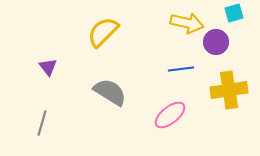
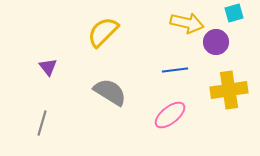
blue line: moved 6 px left, 1 px down
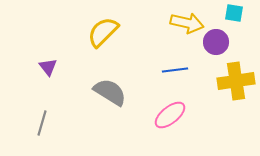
cyan square: rotated 24 degrees clockwise
yellow cross: moved 7 px right, 9 px up
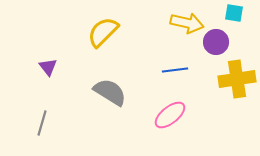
yellow cross: moved 1 px right, 2 px up
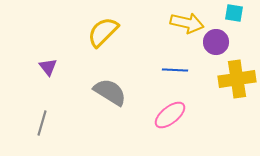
blue line: rotated 10 degrees clockwise
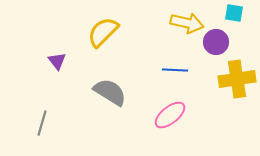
purple triangle: moved 9 px right, 6 px up
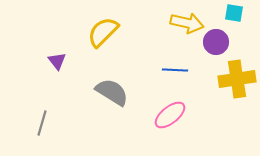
gray semicircle: moved 2 px right
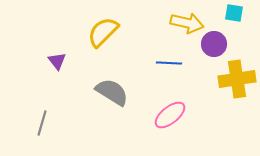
purple circle: moved 2 px left, 2 px down
blue line: moved 6 px left, 7 px up
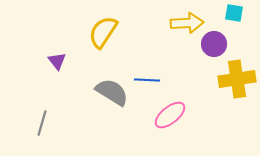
yellow arrow: rotated 16 degrees counterclockwise
yellow semicircle: rotated 12 degrees counterclockwise
blue line: moved 22 px left, 17 px down
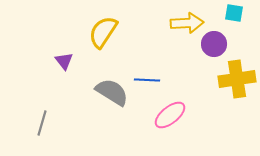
purple triangle: moved 7 px right
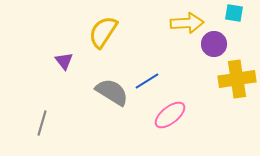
blue line: moved 1 px down; rotated 35 degrees counterclockwise
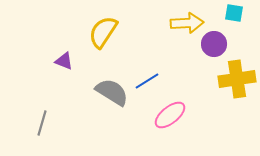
purple triangle: rotated 30 degrees counterclockwise
